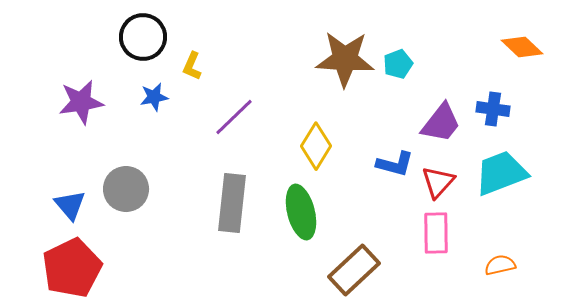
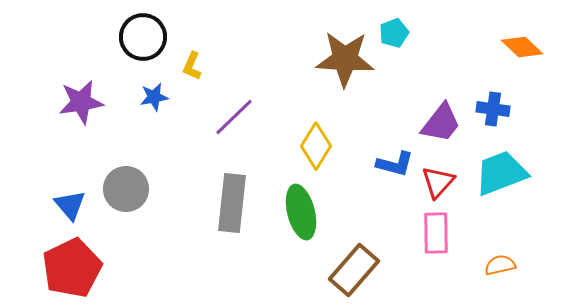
cyan pentagon: moved 4 px left, 31 px up
brown rectangle: rotated 6 degrees counterclockwise
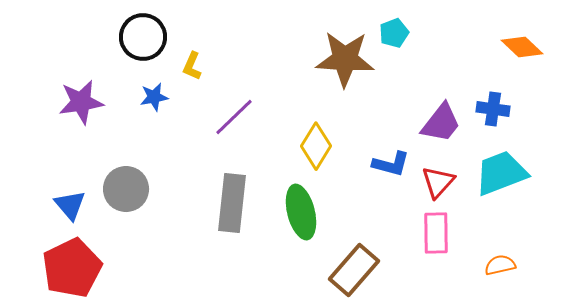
blue L-shape: moved 4 px left
